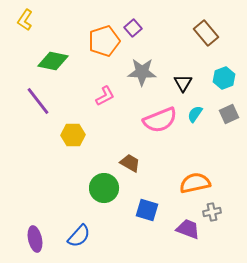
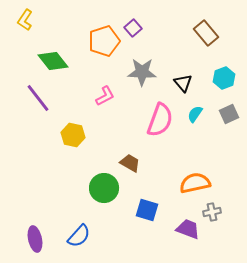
green diamond: rotated 40 degrees clockwise
black triangle: rotated 12 degrees counterclockwise
purple line: moved 3 px up
pink semicircle: rotated 48 degrees counterclockwise
yellow hexagon: rotated 15 degrees clockwise
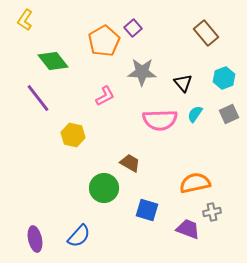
orange pentagon: rotated 12 degrees counterclockwise
pink semicircle: rotated 68 degrees clockwise
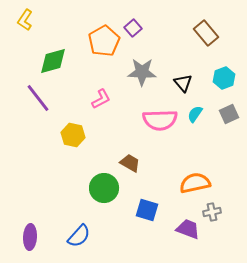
green diamond: rotated 68 degrees counterclockwise
pink L-shape: moved 4 px left, 3 px down
purple ellipse: moved 5 px left, 2 px up; rotated 15 degrees clockwise
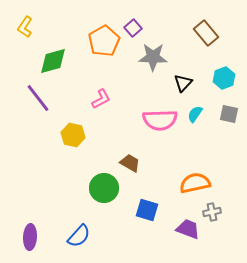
yellow L-shape: moved 7 px down
gray star: moved 11 px right, 15 px up
black triangle: rotated 24 degrees clockwise
gray square: rotated 36 degrees clockwise
